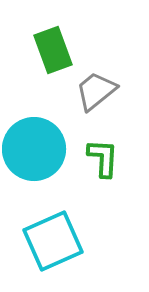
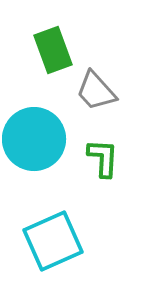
gray trapezoid: rotated 93 degrees counterclockwise
cyan circle: moved 10 px up
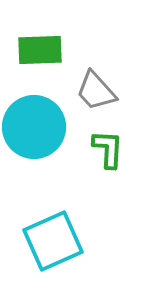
green rectangle: moved 13 px left; rotated 72 degrees counterclockwise
cyan circle: moved 12 px up
green L-shape: moved 5 px right, 9 px up
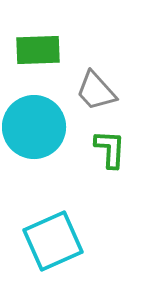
green rectangle: moved 2 px left
green L-shape: moved 2 px right
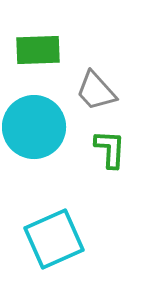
cyan square: moved 1 px right, 2 px up
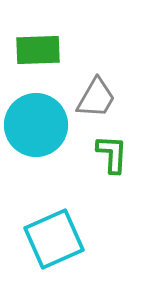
gray trapezoid: moved 7 px down; rotated 108 degrees counterclockwise
cyan circle: moved 2 px right, 2 px up
green L-shape: moved 2 px right, 5 px down
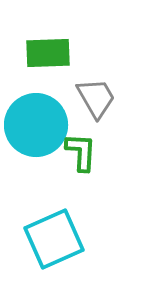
green rectangle: moved 10 px right, 3 px down
gray trapezoid: rotated 60 degrees counterclockwise
green L-shape: moved 31 px left, 2 px up
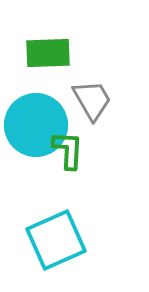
gray trapezoid: moved 4 px left, 2 px down
green L-shape: moved 13 px left, 2 px up
cyan square: moved 2 px right, 1 px down
